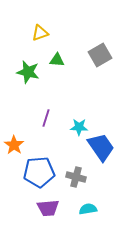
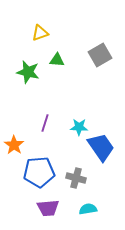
purple line: moved 1 px left, 5 px down
gray cross: moved 1 px down
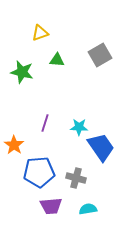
green star: moved 6 px left
purple trapezoid: moved 3 px right, 2 px up
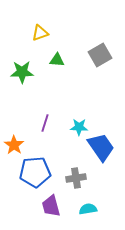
green star: rotated 15 degrees counterclockwise
blue pentagon: moved 4 px left
gray cross: rotated 24 degrees counterclockwise
purple trapezoid: rotated 80 degrees clockwise
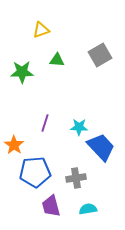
yellow triangle: moved 1 px right, 3 px up
blue trapezoid: rotated 8 degrees counterclockwise
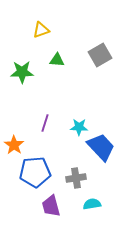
cyan semicircle: moved 4 px right, 5 px up
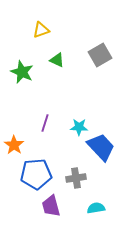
green triangle: rotated 21 degrees clockwise
green star: rotated 25 degrees clockwise
blue pentagon: moved 1 px right, 2 px down
cyan semicircle: moved 4 px right, 4 px down
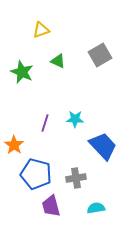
green triangle: moved 1 px right, 1 px down
cyan star: moved 4 px left, 8 px up
blue trapezoid: moved 2 px right, 1 px up
blue pentagon: rotated 20 degrees clockwise
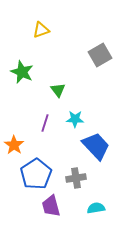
green triangle: moved 29 px down; rotated 28 degrees clockwise
blue trapezoid: moved 7 px left
blue pentagon: rotated 24 degrees clockwise
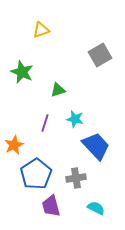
green triangle: rotated 49 degrees clockwise
cyan star: rotated 12 degrees clockwise
orange star: rotated 12 degrees clockwise
cyan semicircle: rotated 36 degrees clockwise
